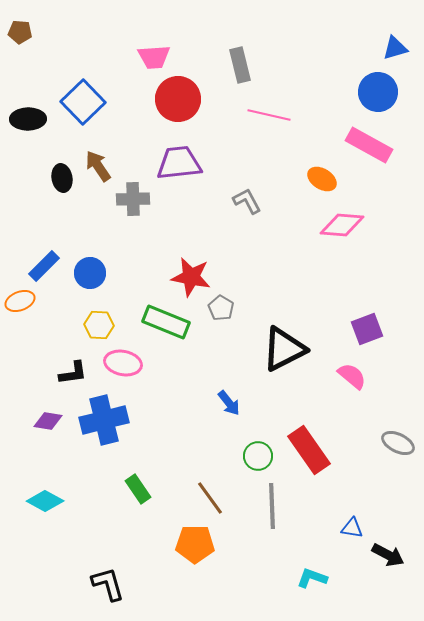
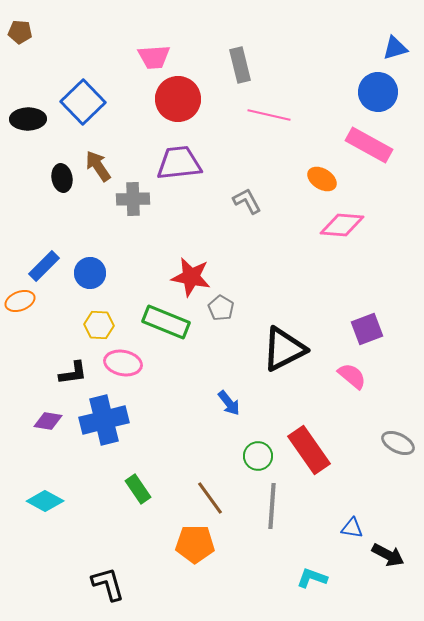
gray line at (272, 506): rotated 6 degrees clockwise
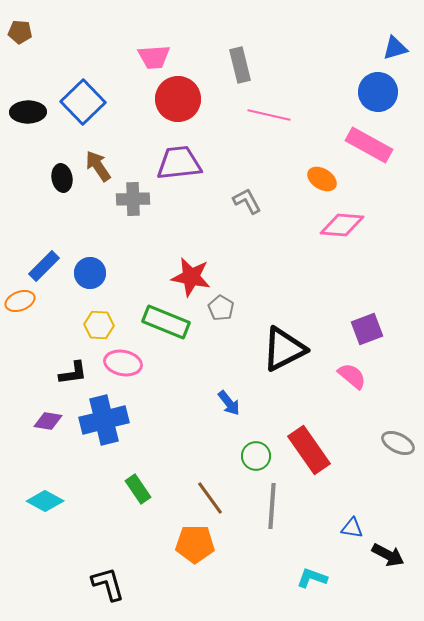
black ellipse at (28, 119): moved 7 px up
green circle at (258, 456): moved 2 px left
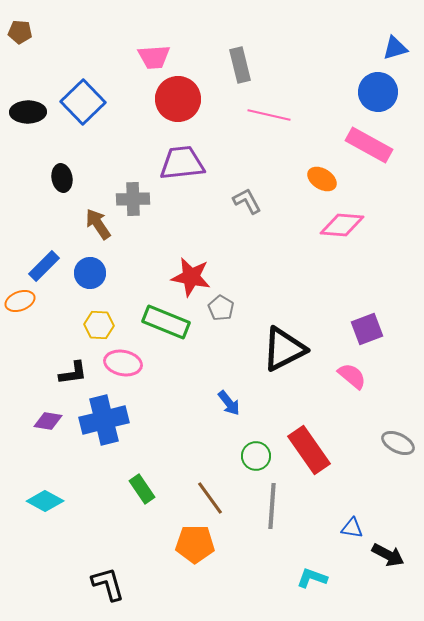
purple trapezoid at (179, 163): moved 3 px right
brown arrow at (98, 166): moved 58 px down
green rectangle at (138, 489): moved 4 px right
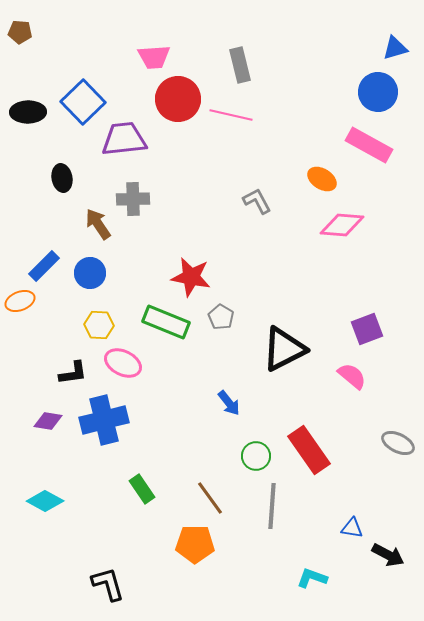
pink line at (269, 115): moved 38 px left
purple trapezoid at (182, 163): moved 58 px left, 24 px up
gray L-shape at (247, 201): moved 10 px right
gray pentagon at (221, 308): moved 9 px down
pink ellipse at (123, 363): rotated 15 degrees clockwise
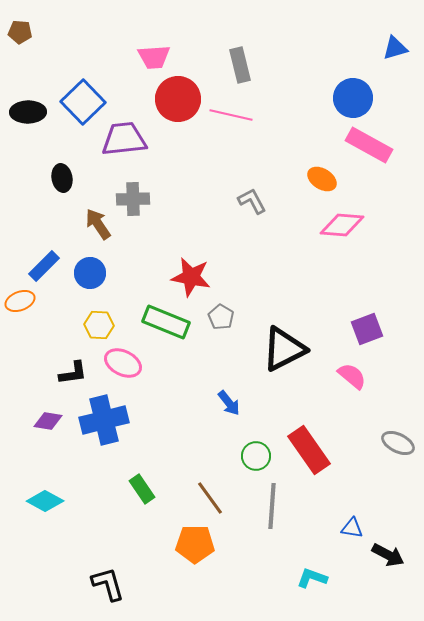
blue circle at (378, 92): moved 25 px left, 6 px down
gray L-shape at (257, 201): moved 5 px left
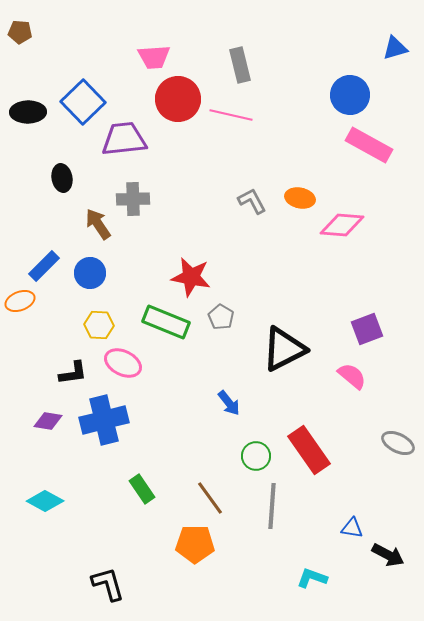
blue circle at (353, 98): moved 3 px left, 3 px up
orange ellipse at (322, 179): moved 22 px left, 19 px down; rotated 20 degrees counterclockwise
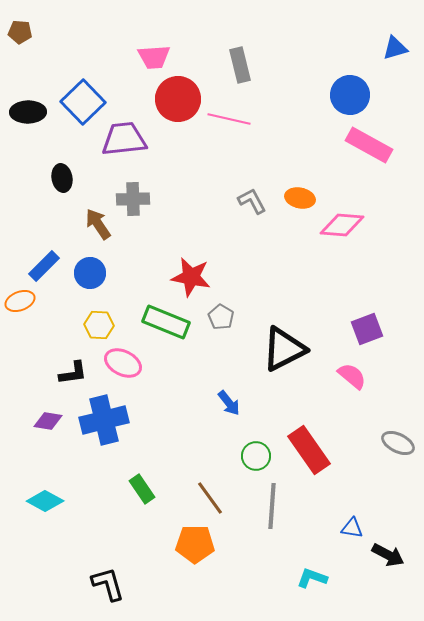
pink line at (231, 115): moved 2 px left, 4 px down
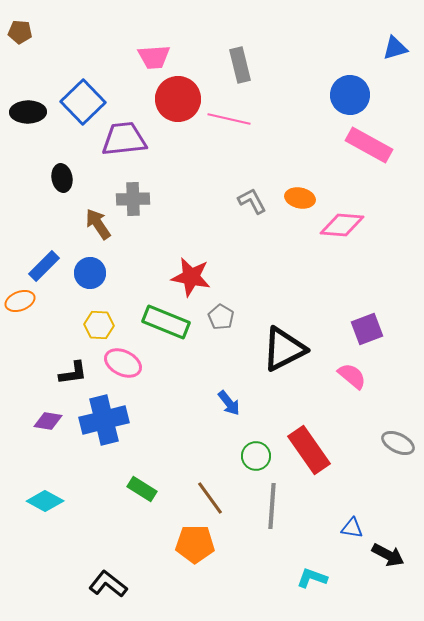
green rectangle at (142, 489): rotated 24 degrees counterclockwise
black L-shape at (108, 584): rotated 36 degrees counterclockwise
